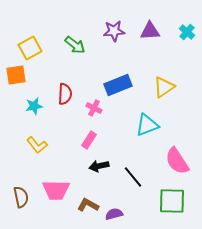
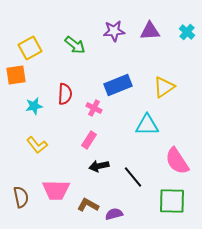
cyan triangle: rotated 20 degrees clockwise
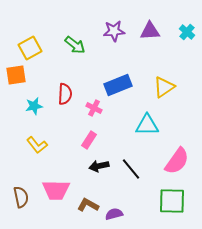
pink semicircle: rotated 112 degrees counterclockwise
black line: moved 2 px left, 8 px up
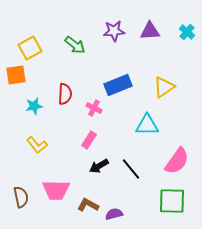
black arrow: rotated 18 degrees counterclockwise
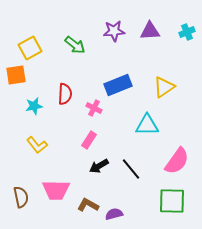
cyan cross: rotated 28 degrees clockwise
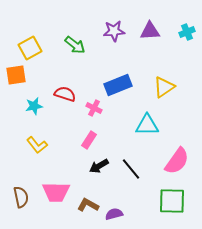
red semicircle: rotated 75 degrees counterclockwise
pink trapezoid: moved 2 px down
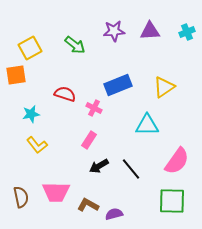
cyan star: moved 3 px left, 8 px down
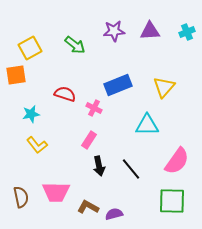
yellow triangle: rotated 15 degrees counterclockwise
black arrow: rotated 72 degrees counterclockwise
brown L-shape: moved 2 px down
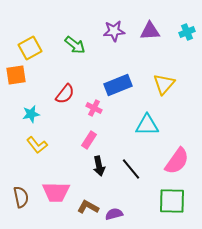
yellow triangle: moved 3 px up
red semicircle: rotated 110 degrees clockwise
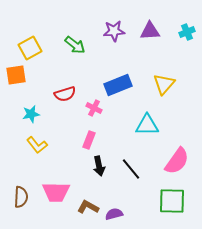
red semicircle: rotated 35 degrees clockwise
pink rectangle: rotated 12 degrees counterclockwise
brown semicircle: rotated 15 degrees clockwise
